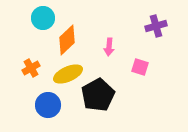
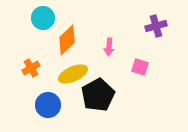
yellow ellipse: moved 5 px right
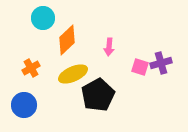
purple cross: moved 5 px right, 37 px down
blue circle: moved 24 px left
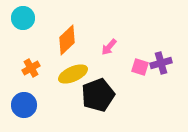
cyan circle: moved 20 px left
pink arrow: rotated 36 degrees clockwise
black pentagon: rotated 8 degrees clockwise
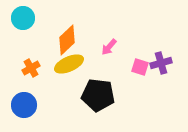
yellow ellipse: moved 4 px left, 10 px up
black pentagon: rotated 28 degrees clockwise
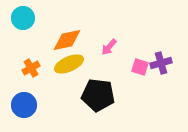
orange diamond: rotated 32 degrees clockwise
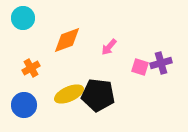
orange diamond: rotated 8 degrees counterclockwise
yellow ellipse: moved 30 px down
